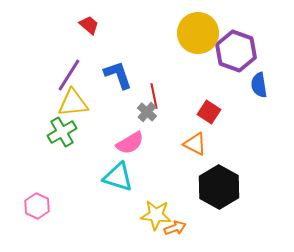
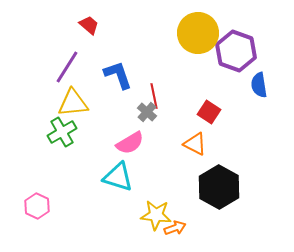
purple line: moved 2 px left, 8 px up
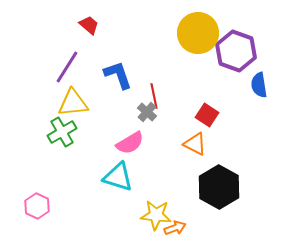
red square: moved 2 px left, 3 px down
